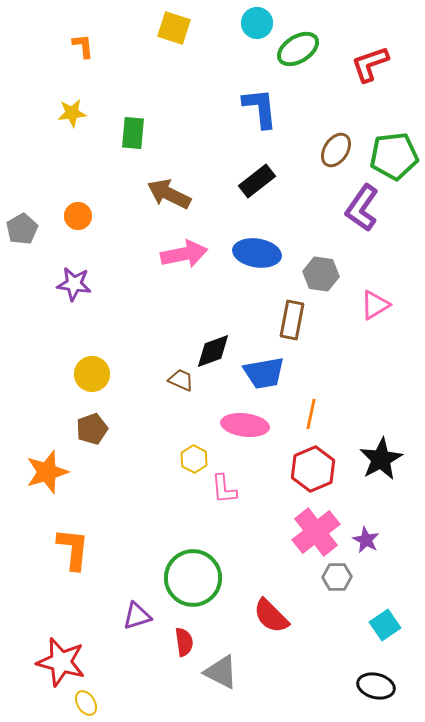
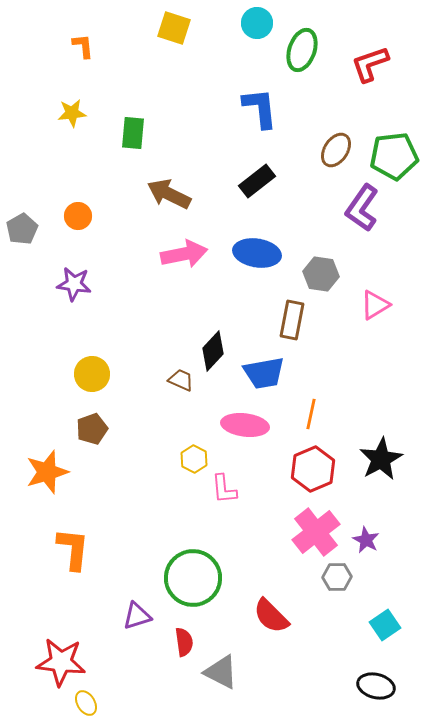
green ellipse at (298, 49): moved 4 px right, 1 px down; rotated 39 degrees counterclockwise
black diamond at (213, 351): rotated 27 degrees counterclockwise
red star at (61, 662): rotated 9 degrees counterclockwise
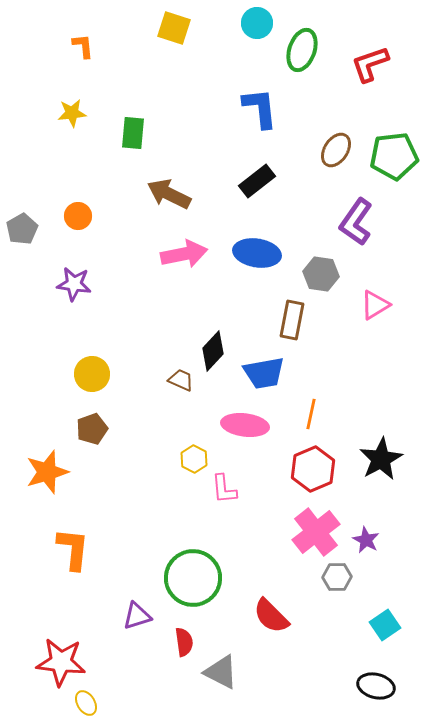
purple L-shape at (362, 208): moved 6 px left, 14 px down
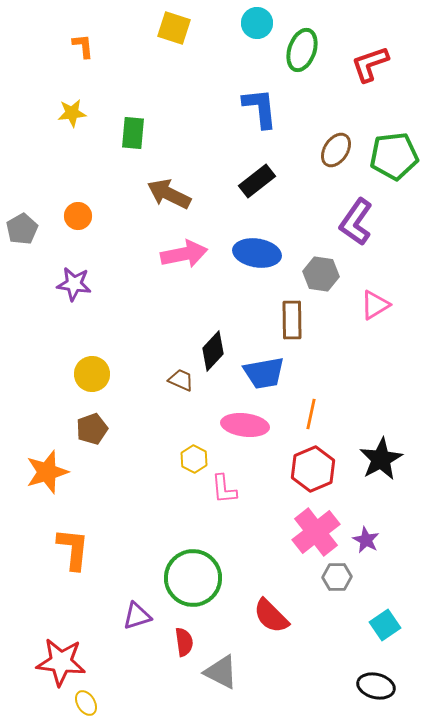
brown rectangle at (292, 320): rotated 12 degrees counterclockwise
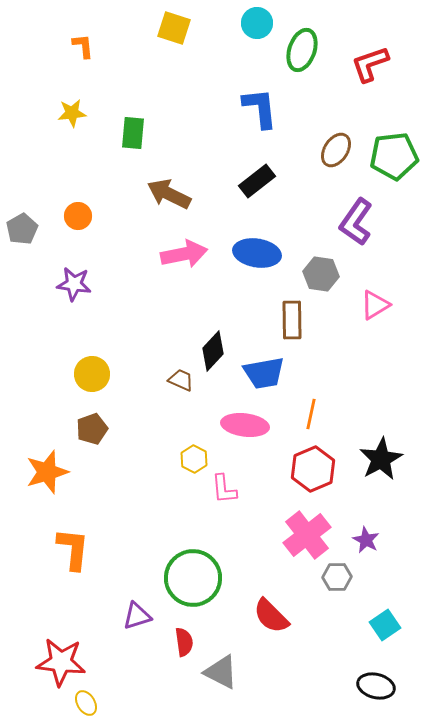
pink cross at (316, 532): moved 9 px left, 3 px down
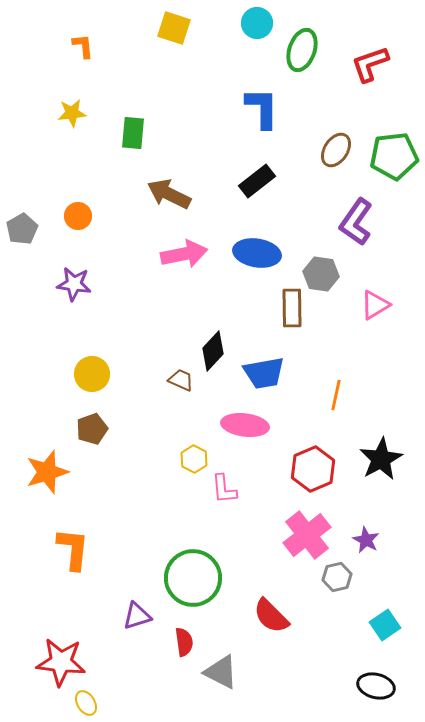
blue L-shape at (260, 108): moved 2 px right; rotated 6 degrees clockwise
brown rectangle at (292, 320): moved 12 px up
orange line at (311, 414): moved 25 px right, 19 px up
gray hexagon at (337, 577): rotated 12 degrees counterclockwise
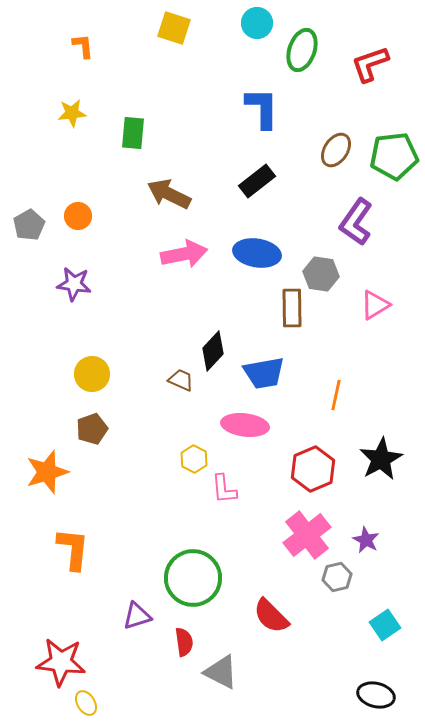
gray pentagon at (22, 229): moved 7 px right, 4 px up
black ellipse at (376, 686): moved 9 px down
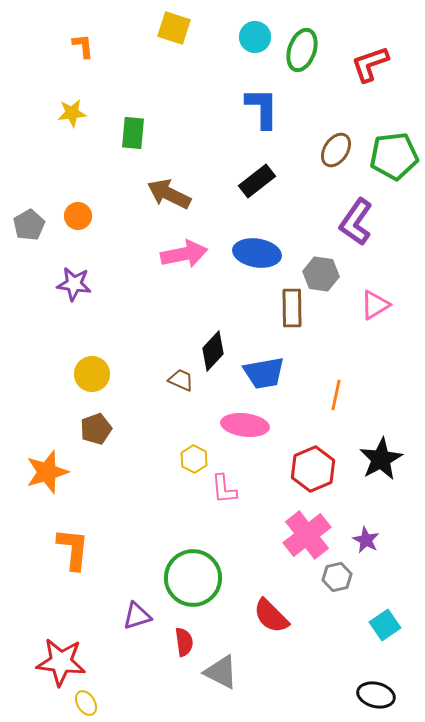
cyan circle at (257, 23): moved 2 px left, 14 px down
brown pentagon at (92, 429): moved 4 px right
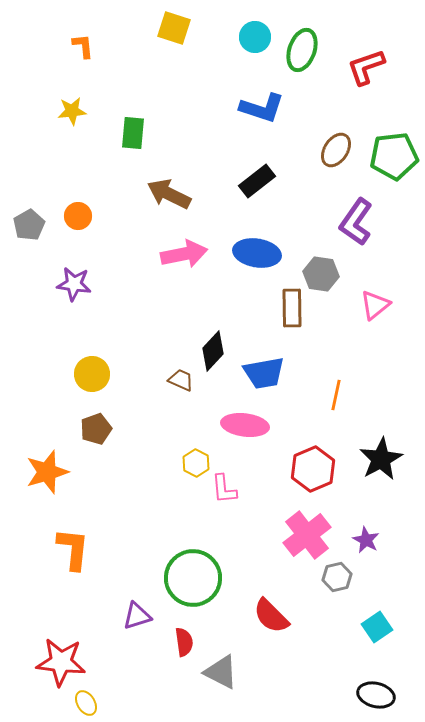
red L-shape at (370, 64): moved 4 px left, 3 px down
blue L-shape at (262, 108): rotated 108 degrees clockwise
yellow star at (72, 113): moved 2 px up
pink triangle at (375, 305): rotated 8 degrees counterclockwise
yellow hexagon at (194, 459): moved 2 px right, 4 px down
cyan square at (385, 625): moved 8 px left, 2 px down
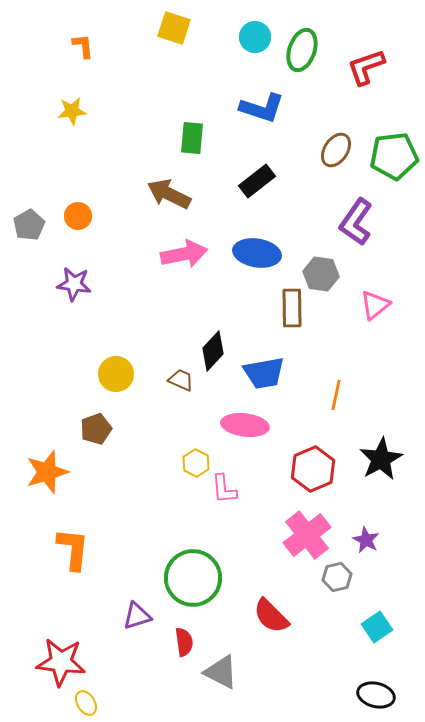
green rectangle at (133, 133): moved 59 px right, 5 px down
yellow circle at (92, 374): moved 24 px right
